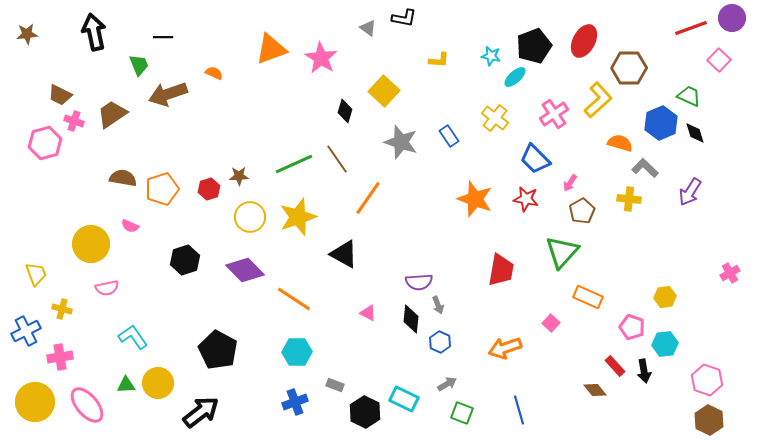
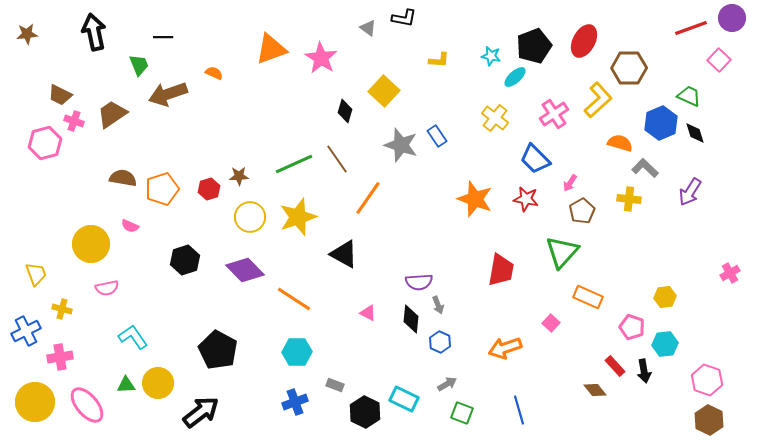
blue rectangle at (449, 136): moved 12 px left
gray star at (401, 142): moved 3 px down
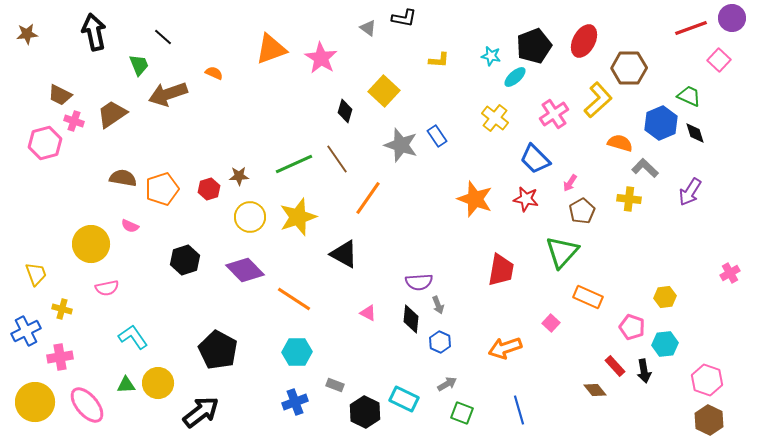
black line at (163, 37): rotated 42 degrees clockwise
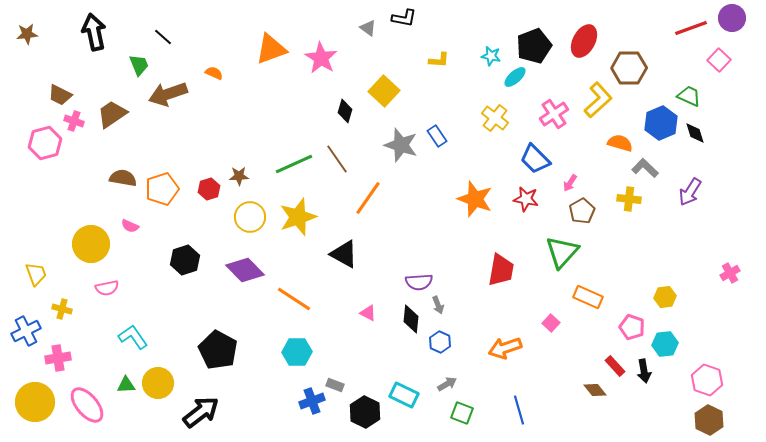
pink cross at (60, 357): moved 2 px left, 1 px down
cyan rectangle at (404, 399): moved 4 px up
blue cross at (295, 402): moved 17 px right, 1 px up
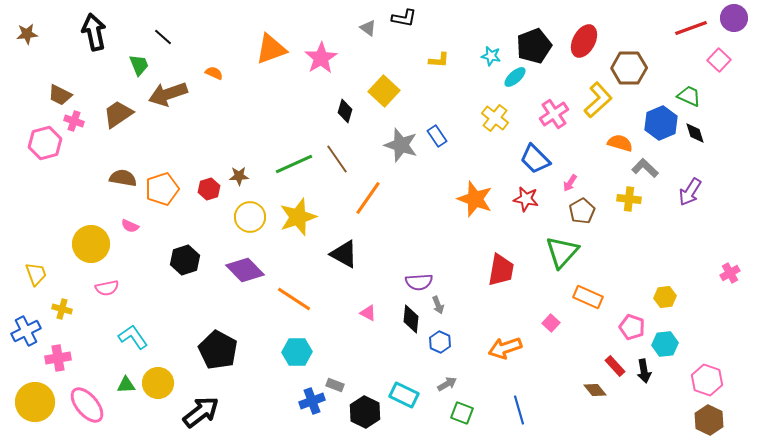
purple circle at (732, 18): moved 2 px right
pink star at (321, 58): rotated 8 degrees clockwise
brown trapezoid at (112, 114): moved 6 px right
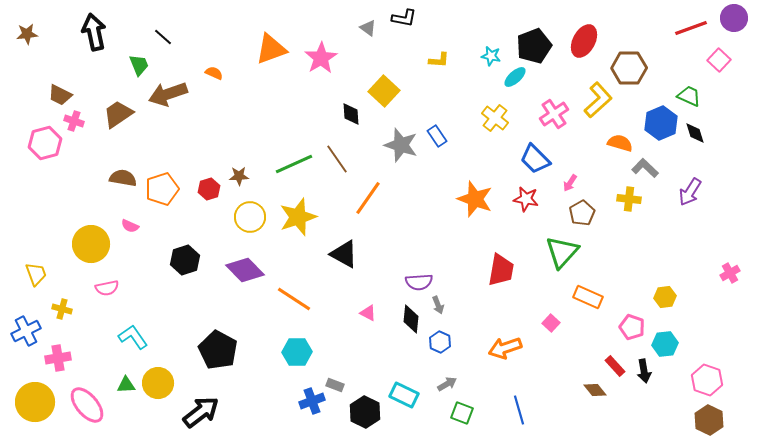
black diamond at (345, 111): moved 6 px right, 3 px down; rotated 20 degrees counterclockwise
brown pentagon at (582, 211): moved 2 px down
